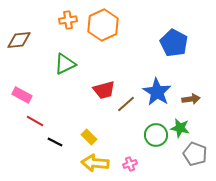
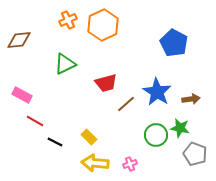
orange cross: rotated 18 degrees counterclockwise
red trapezoid: moved 2 px right, 7 px up
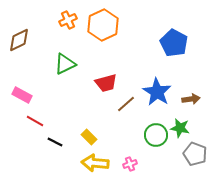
brown diamond: rotated 20 degrees counterclockwise
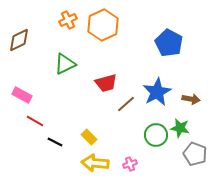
blue pentagon: moved 5 px left
blue star: rotated 12 degrees clockwise
brown arrow: rotated 18 degrees clockwise
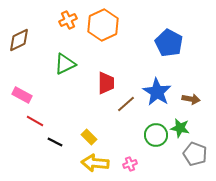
red trapezoid: rotated 75 degrees counterclockwise
blue star: rotated 12 degrees counterclockwise
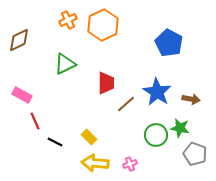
red line: rotated 36 degrees clockwise
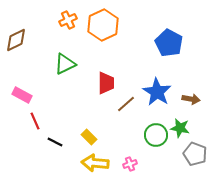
brown diamond: moved 3 px left
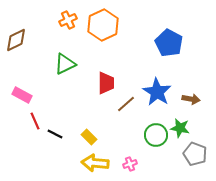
black line: moved 8 px up
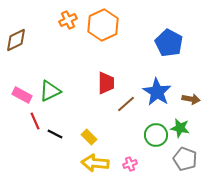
green triangle: moved 15 px left, 27 px down
gray pentagon: moved 10 px left, 5 px down
